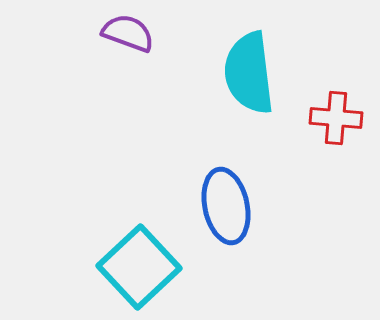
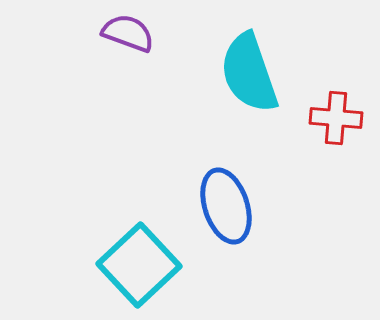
cyan semicircle: rotated 12 degrees counterclockwise
blue ellipse: rotated 6 degrees counterclockwise
cyan square: moved 2 px up
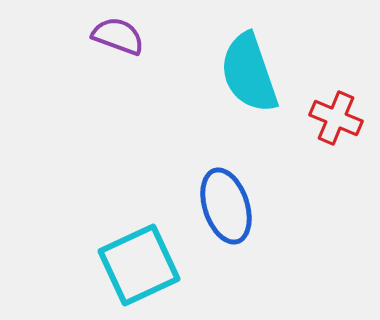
purple semicircle: moved 10 px left, 3 px down
red cross: rotated 18 degrees clockwise
cyan square: rotated 18 degrees clockwise
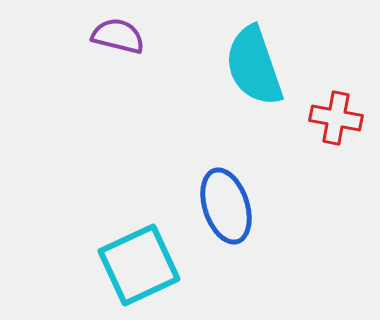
purple semicircle: rotated 6 degrees counterclockwise
cyan semicircle: moved 5 px right, 7 px up
red cross: rotated 12 degrees counterclockwise
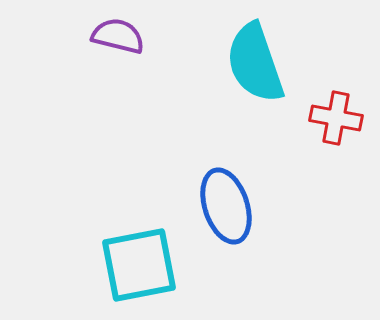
cyan semicircle: moved 1 px right, 3 px up
cyan square: rotated 14 degrees clockwise
